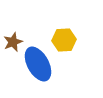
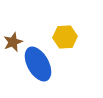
yellow hexagon: moved 1 px right, 3 px up
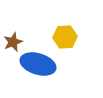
blue ellipse: rotated 44 degrees counterclockwise
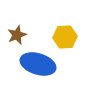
brown star: moved 4 px right, 7 px up
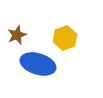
yellow hexagon: moved 1 px down; rotated 15 degrees counterclockwise
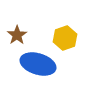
brown star: rotated 12 degrees counterclockwise
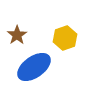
blue ellipse: moved 4 px left, 3 px down; rotated 52 degrees counterclockwise
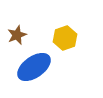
brown star: rotated 12 degrees clockwise
